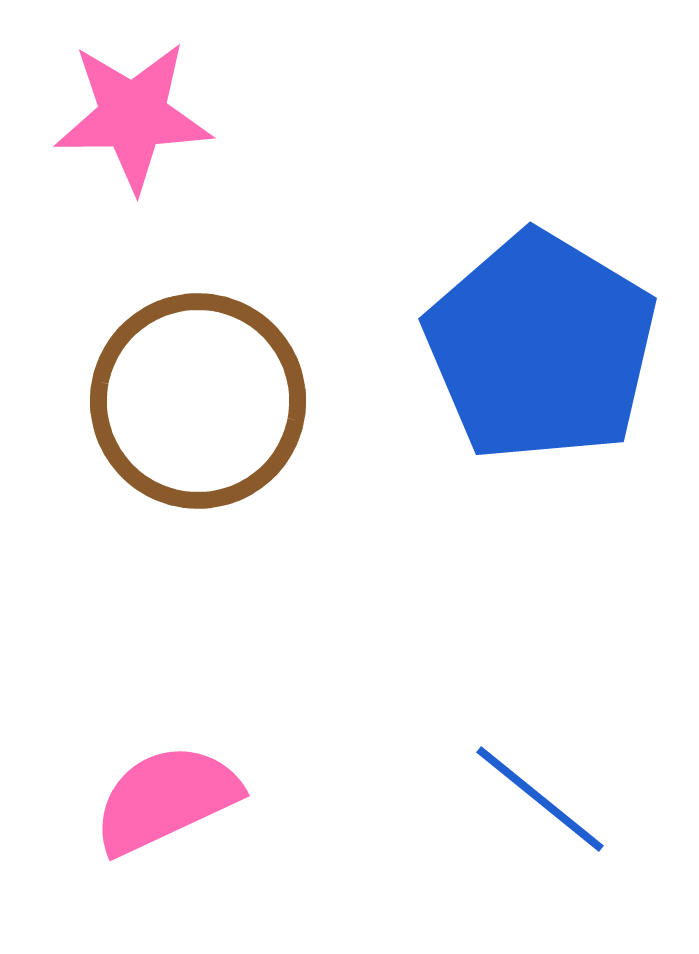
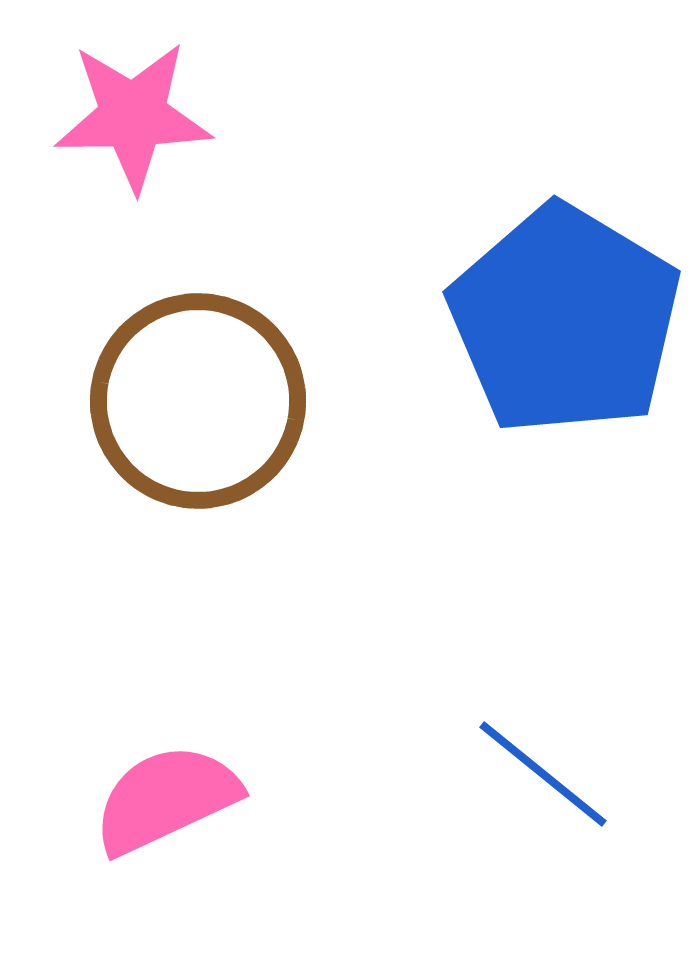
blue pentagon: moved 24 px right, 27 px up
blue line: moved 3 px right, 25 px up
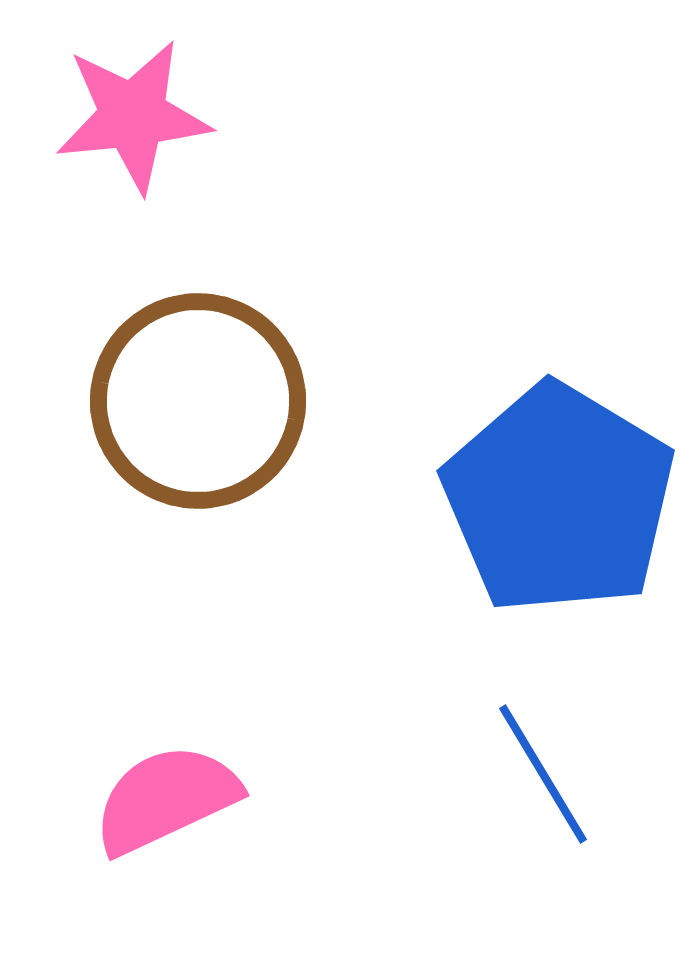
pink star: rotated 5 degrees counterclockwise
blue pentagon: moved 6 px left, 179 px down
blue line: rotated 20 degrees clockwise
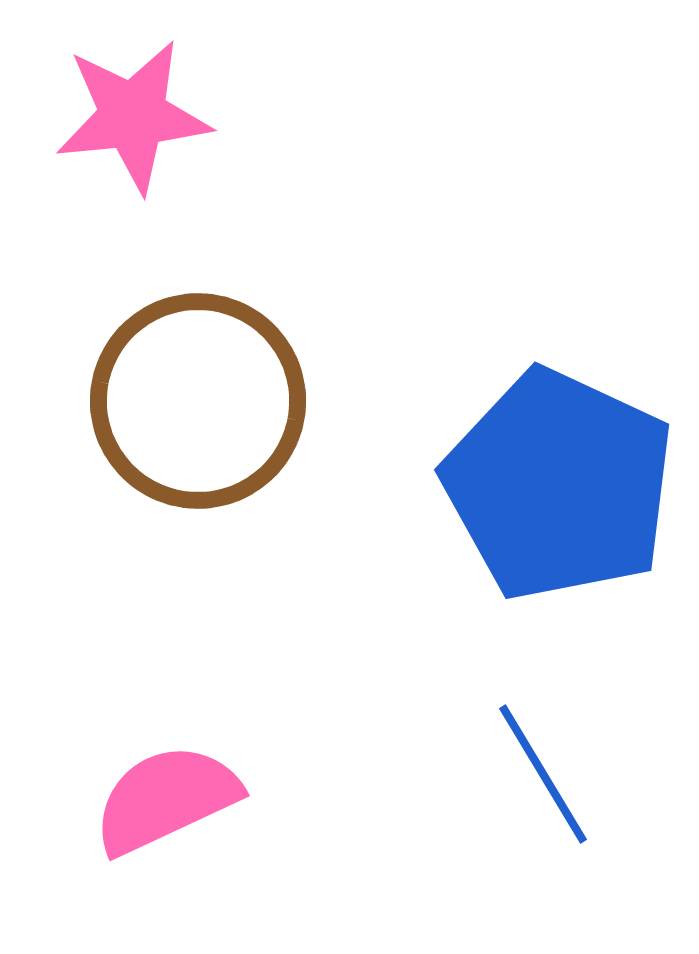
blue pentagon: moved 14 px up; rotated 6 degrees counterclockwise
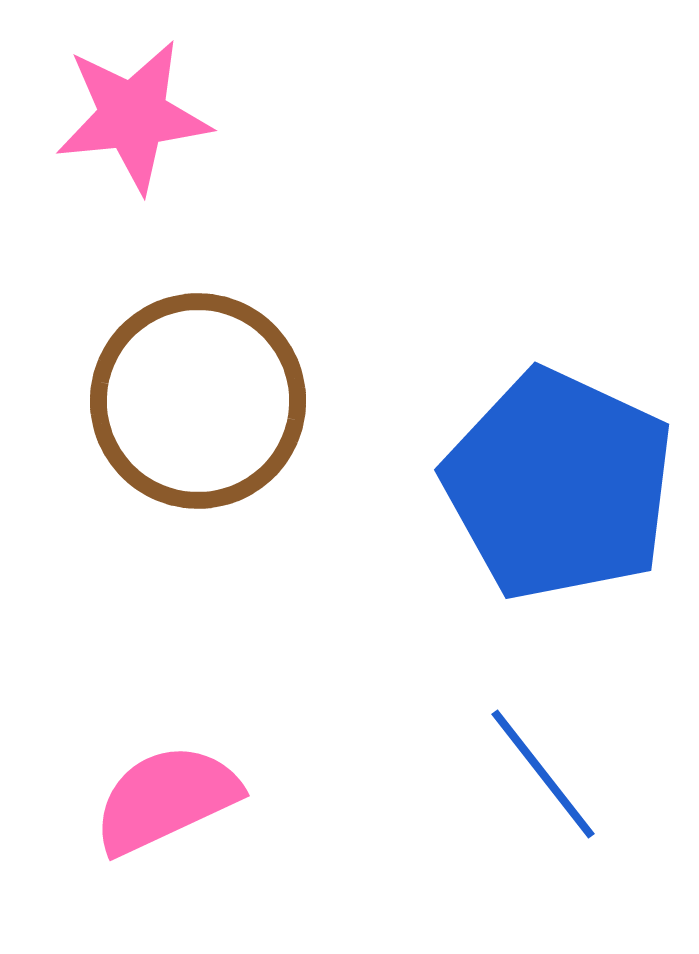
blue line: rotated 7 degrees counterclockwise
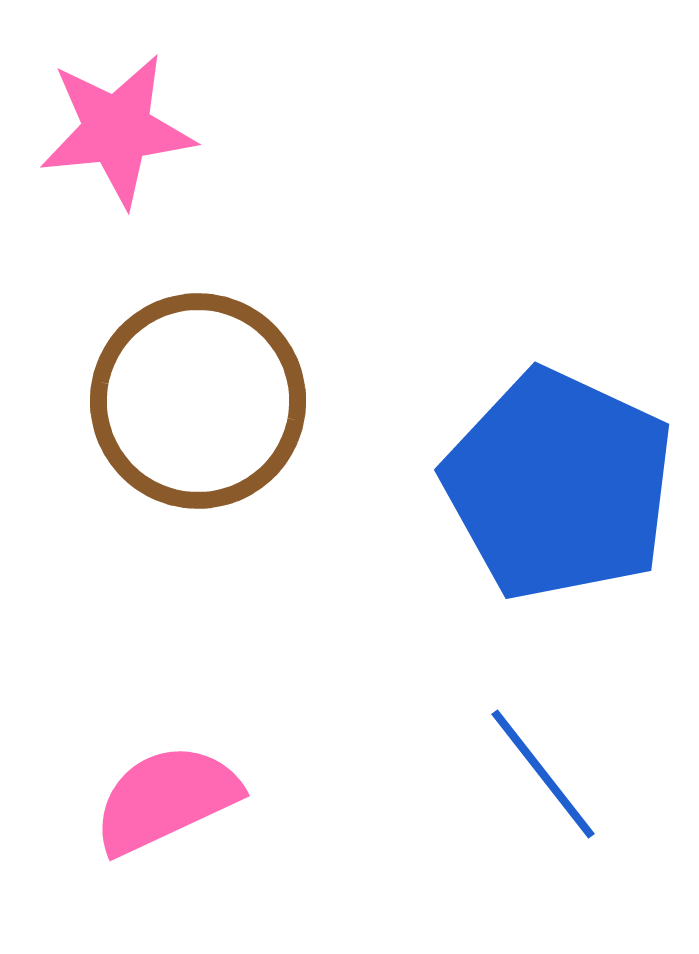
pink star: moved 16 px left, 14 px down
